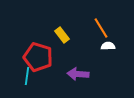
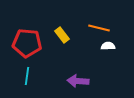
orange line: moved 2 px left; rotated 45 degrees counterclockwise
red pentagon: moved 11 px left, 14 px up; rotated 12 degrees counterclockwise
purple arrow: moved 7 px down
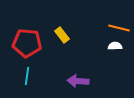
orange line: moved 20 px right
white semicircle: moved 7 px right
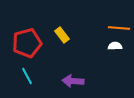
orange line: rotated 10 degrees counterclockwise
red pentagon: rotated 20 degrees counterclockwise
cyan line: rotated 36 degrees counterclockwise
purple arrow: moved 5 px left
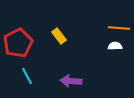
yellow rectangle: moved 3 px left, 1 px down
red pentagon: moved 9 px left; rotated 12 degrees counterclockwise
purple arrow: moved 2 px left
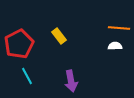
red pentagon: moved 1 px right, 1 px down
purple arrow: rotated 105 degrees counterclockwise
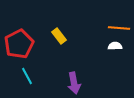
purple arrow: moved 3 px right, 2 px down
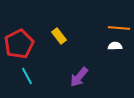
purple arrow: moved 5 px right, 6 px up; rotated 50 degrees clockwise
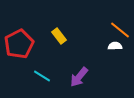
orange line: moved 1 px right, 2 px down; rotated 35 degrees clockwise
cyan line: moved 15 px right; rotated 30 degrees counterclockwise
